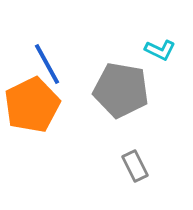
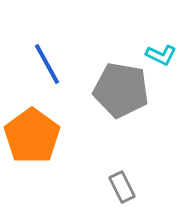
cyan L-shape: moved 1 px right, 5 px down
orange pentagon: moved 31 px down; rotated 10 degrees counterclockwise
gray rectangle: moved 13 px left, 21 px down
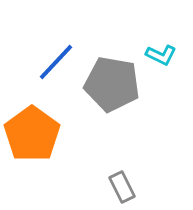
blue line: moved 9 px right, 2 px up; rotated 72 degrees clockwise
gray pentagon: moved 9 px left, 6 px up
orange pentagon: moved 2 px up
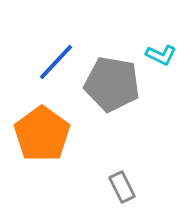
orange pentagon: moved 10 px right
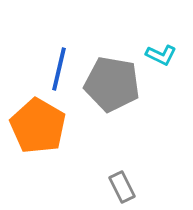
blue line: moved 3 px right, 7 px down; rotated 30 degrees counterclockwise
orange pentagon: moved 4 px left, 8 px up; rotated 6 degrees counterclockwise
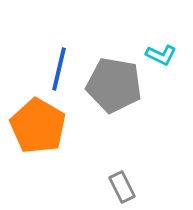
gray pentagon: moved 2 px right, 1 px down
